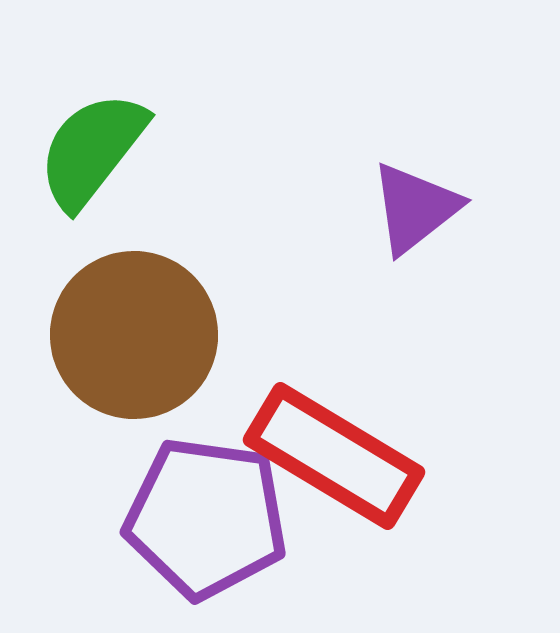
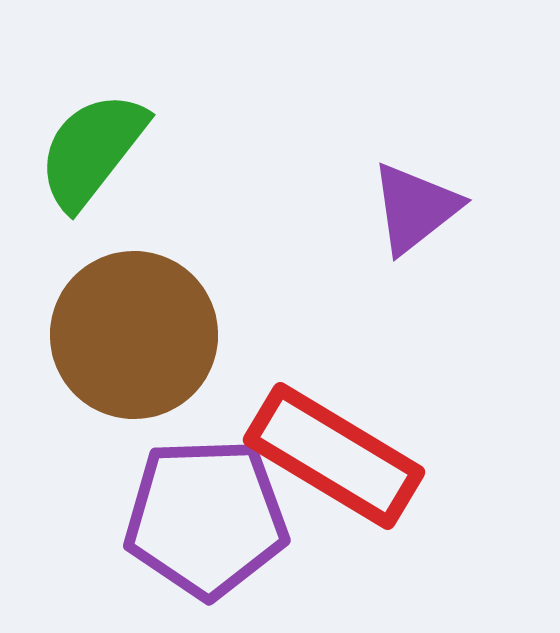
purple pentagon: rotated 10 degrees counterclockwise
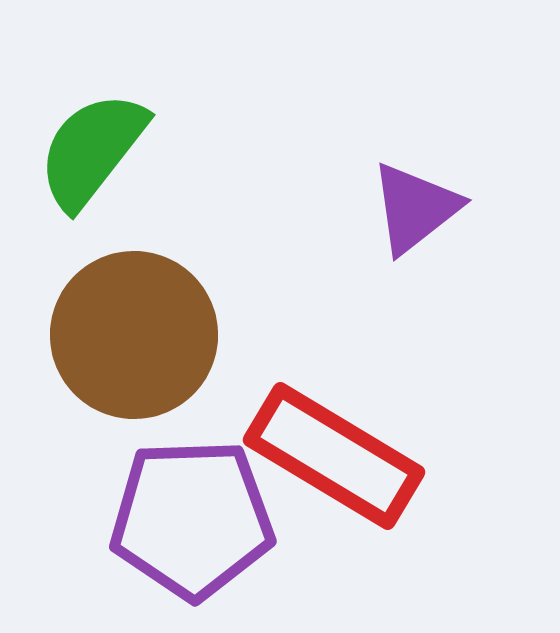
purple pentagon: moved 14 px left, 1 px down
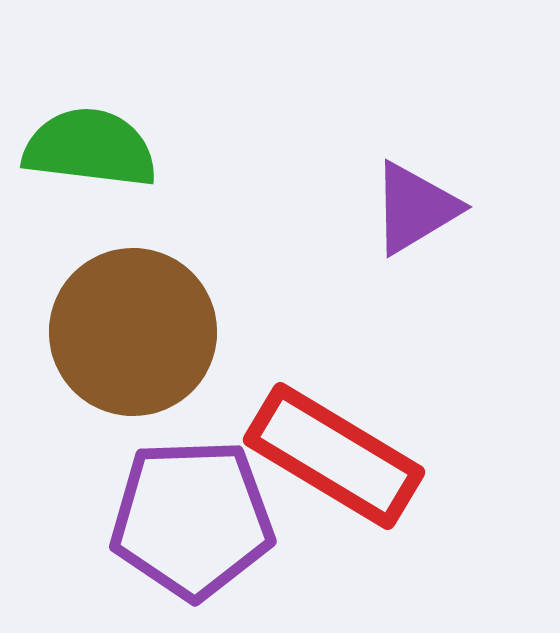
green semicircle: moved 2 px left, 2 px up; rotated 59 degrees clockwise
purple triangle: rotated 7 degrees clockwise
brown circle: moved 1 px left, 3 px up
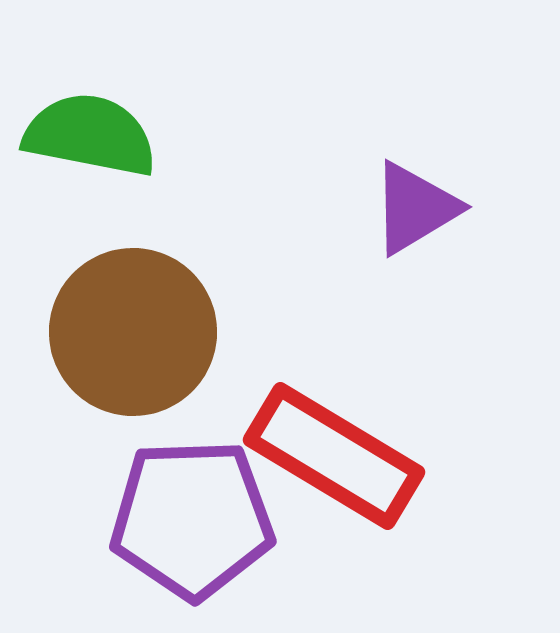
green semicircle: moved 13 px up; rotated 4 degrees clockwise
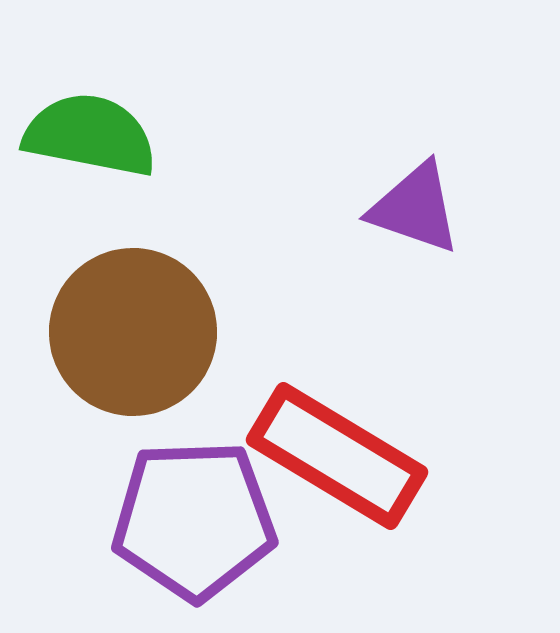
purple triangle: rotated 50 degrees clockwise
red rectangle: moved 3 px right
purple pentagon: moved 2 px right, 1 px down
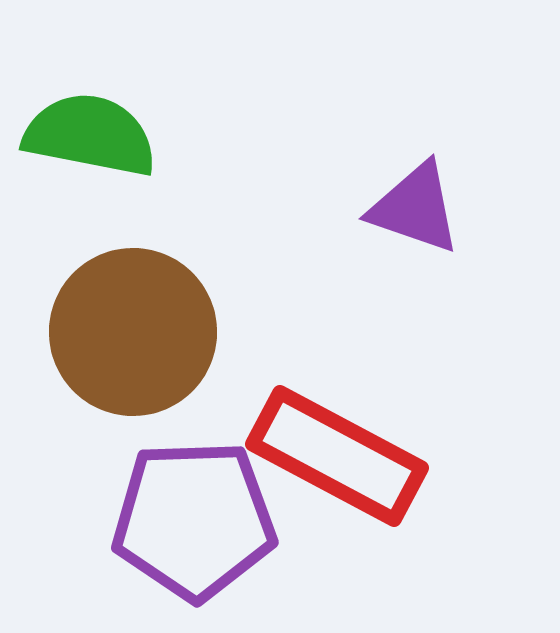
red rectangle: rotated 3 degrees counterclockwise
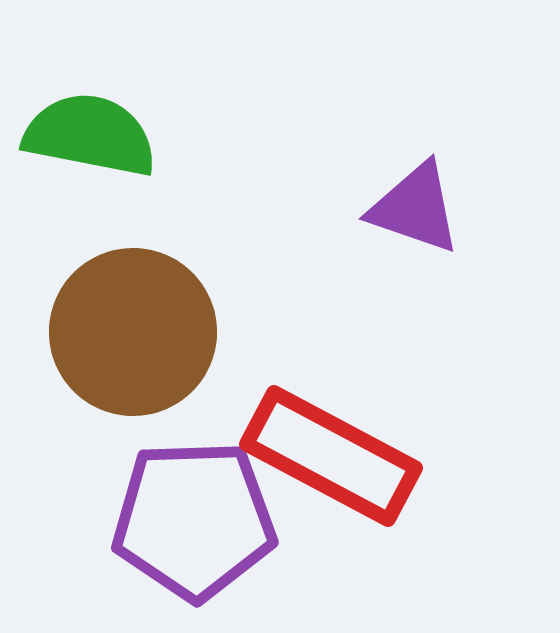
red rectangle: moved 6 px left
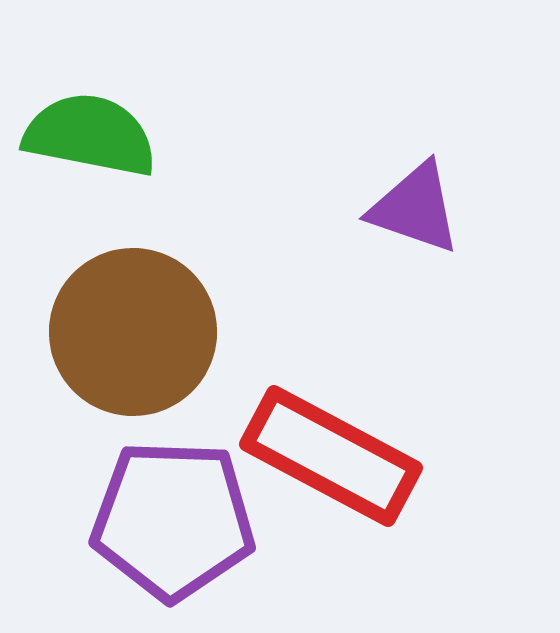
purple pentagon: moved 21 px left; rotated 4 degrees clockwise
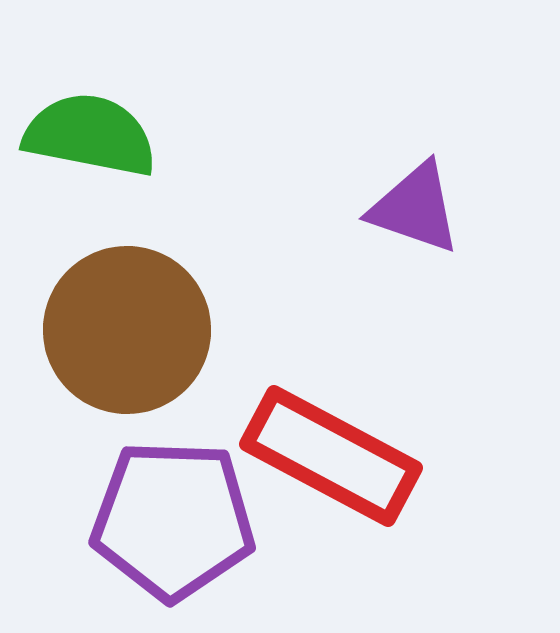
brown circle: moved 6 px left, 2 px up
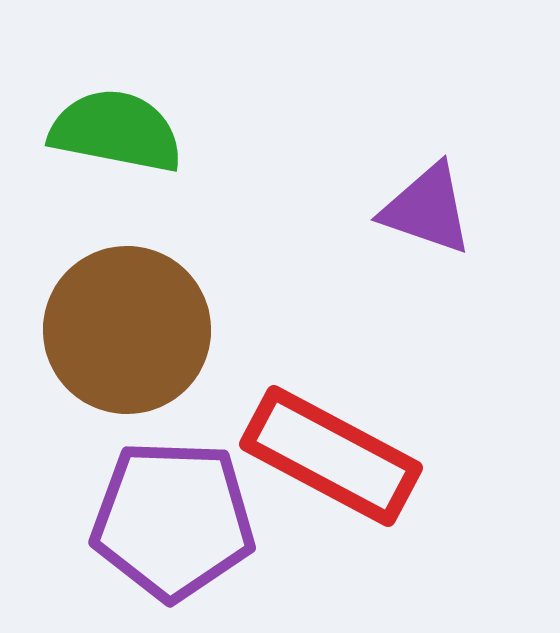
green semicircle: moved 26 px right, 4 px up
purple triangle: moved 12 px right, 1 px down
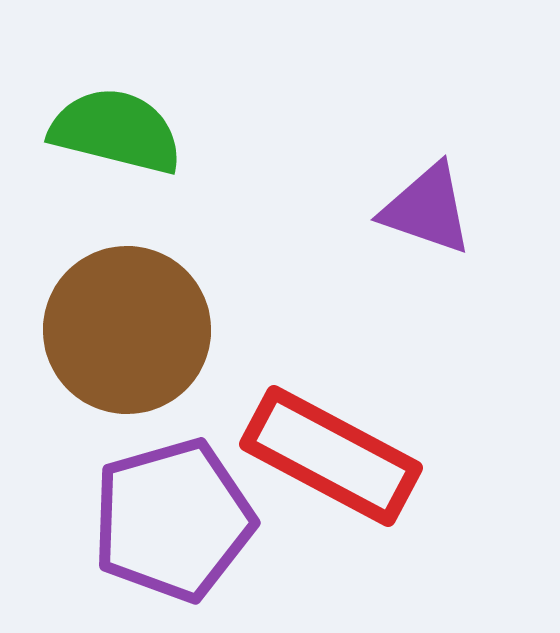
green semicircle: rotated 3 degrees clockwise
purple pentagon: rotated 18 degrees counterclockwise
